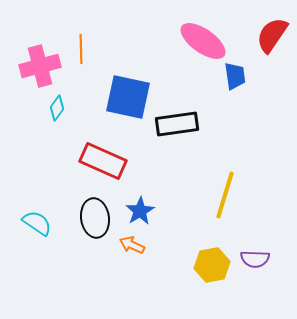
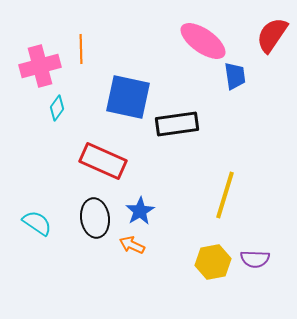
yellow hexagon: moved 1 px right, 3 px up
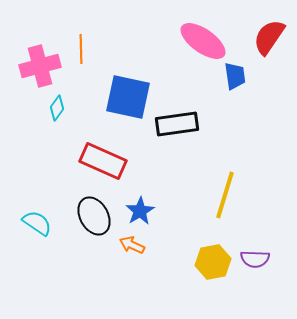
red semicircle: moved 3 px left, 2 px down
black ellipse: moved 1 px left, 2 px up; rotated 21 degrees counterclockwise
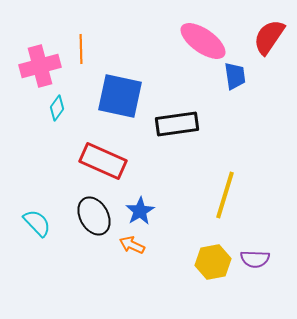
blue square: moved 8 px left, 1 px up
cyan semicircle: rotated 12 degrees clockwise
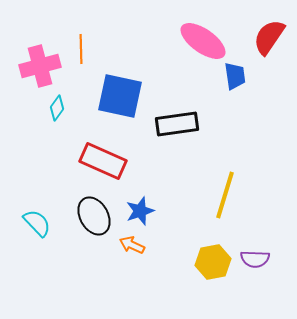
blue star: rotated 12 degrees clockwise
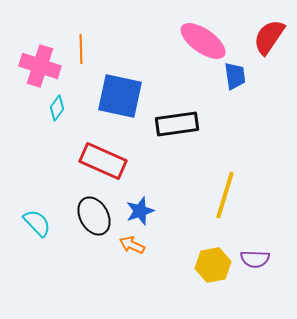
pink cross: rotated 33 degrees clockwise
yellow hexagon: moved 3 px down
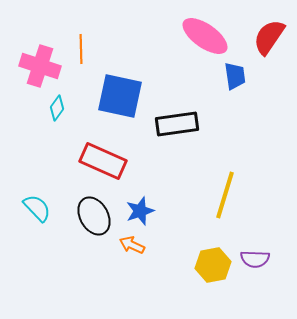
pink ellipse: moved 2 px right, 5 px up
cyan semicircle: moved 15 px up
